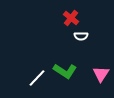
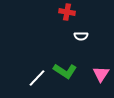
red cross: moved 4 px left, 6 px up; rotated 28 degrees counterclockwise
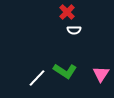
red cross: rotated 35 degrees clockwise
white semicircle: moved 7 px left, 6 px up
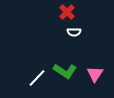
white semicircle: moved 2 px down
pink triangle: moved 6 px left
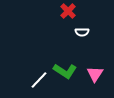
red cross: moved 1 px right, 1 px up
white semicircle: moved 8 px right
white line: moved 2 px right, 2 px down
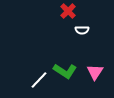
white semicircle: moved 2 px up
pink triangle: moved 2 px up
